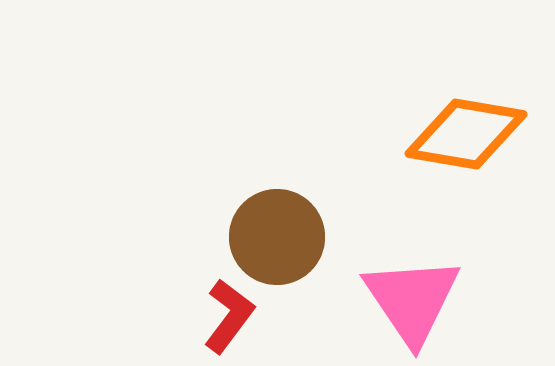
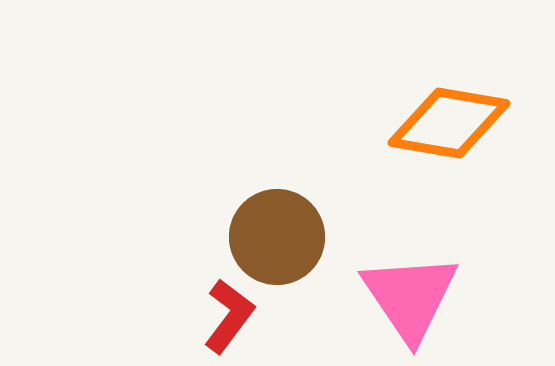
orange diamond: moved 17 px left, 11 px up
pink triangle: moved 2 px left, 3 px up
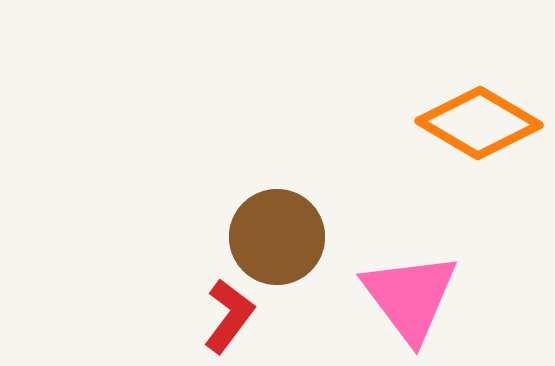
orange diamond: moved 30 px right; rotated 21 degrees clockwise
pink triangle: rotated 3 degrees counterclockwise
